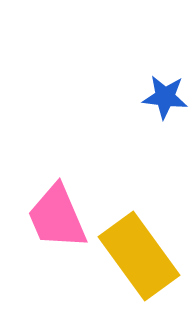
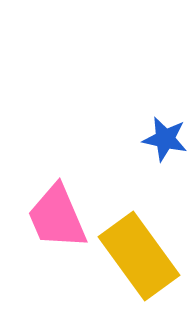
blue star: moved 42 px down; rotated 6 degrees clockwise
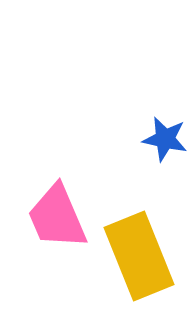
yellow rectangle: rotated 14 degrees clockwise
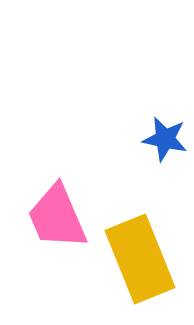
yellow rectangle: moved 1 px right, 3 px down
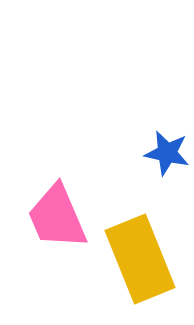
blue star: moved 2 px right, 14 px down
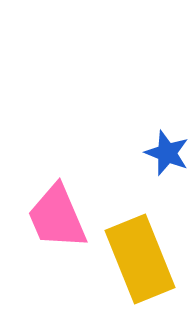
blue star: rotated 9 degrees clockwise
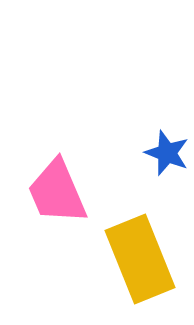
pink trapezoid: moved 25 px up
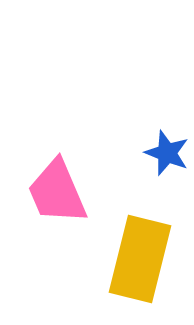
yellow rectangle: rotated 36 degrees clockwise
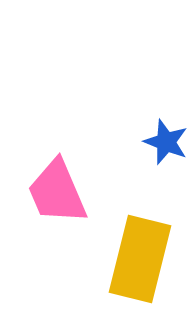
blue star: moved 1 px left, 11 px up
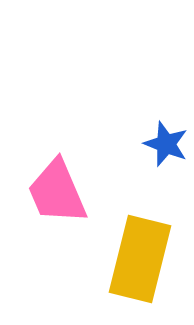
blue star: moved 2 px down
